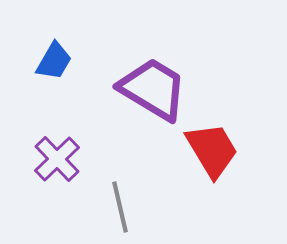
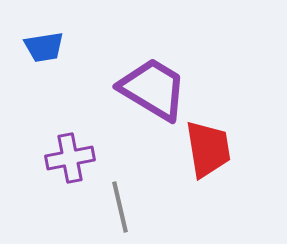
blue trapezoid: moved 10 px left, 14 px up; rotated 51 degrees clockwise
red trapezoid: moved 4 px left, 1 px up; rotated 22 degrees clockwise
purple cross: moved 13 px right, 1 px up; rotated 33 degrees clockwise
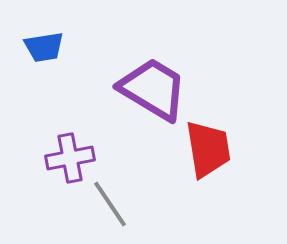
gray line: moved 10 px left, 3 px up; rotated 21 degrees counterclockwise
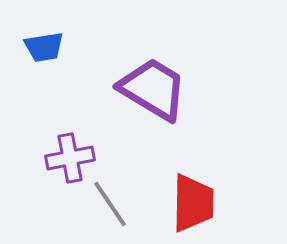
red trapezoid: moved 15 px left, 54 px down; rotated 10 degrees clockwise
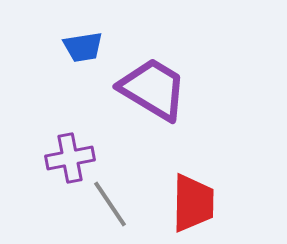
blue trapezoid: moved 39 px right
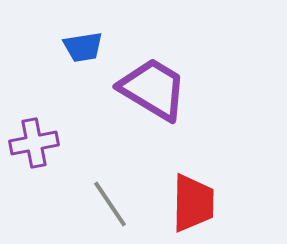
purple cross: moved 36 px left, 15 px up
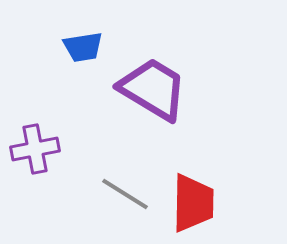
purple cross: moved 1 px right, 6 px down
gray line: moved 15 px right, 10 px up; rotated 24 degrees counterclockwise
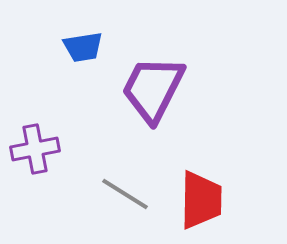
purple trapezoid: rotated 94 degrees counterclockwise
red trapezoid: moved 8 px right, 3 px up
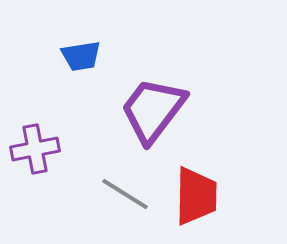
blue trapezoid: moved 2 px left, 9 px down
purple trapezoid: moved 21 px down; rotated 10 degrees clockwise
red trapezoid: moved 5 px left, 4 px up
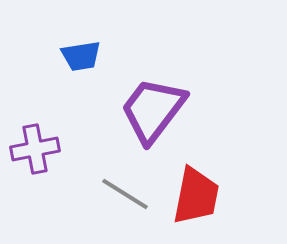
red trapezoid: rotated 10 degrees clockwise
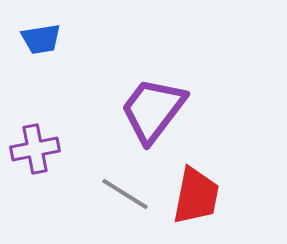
blue trapezoid: moved 40 px left, 17 px up
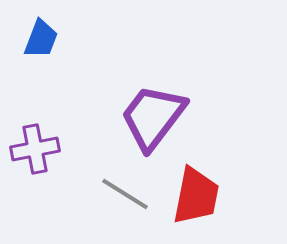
blue trapezoid: rotated 60 degrees counterclockwise
purple trapezoid: moved 7 px down
